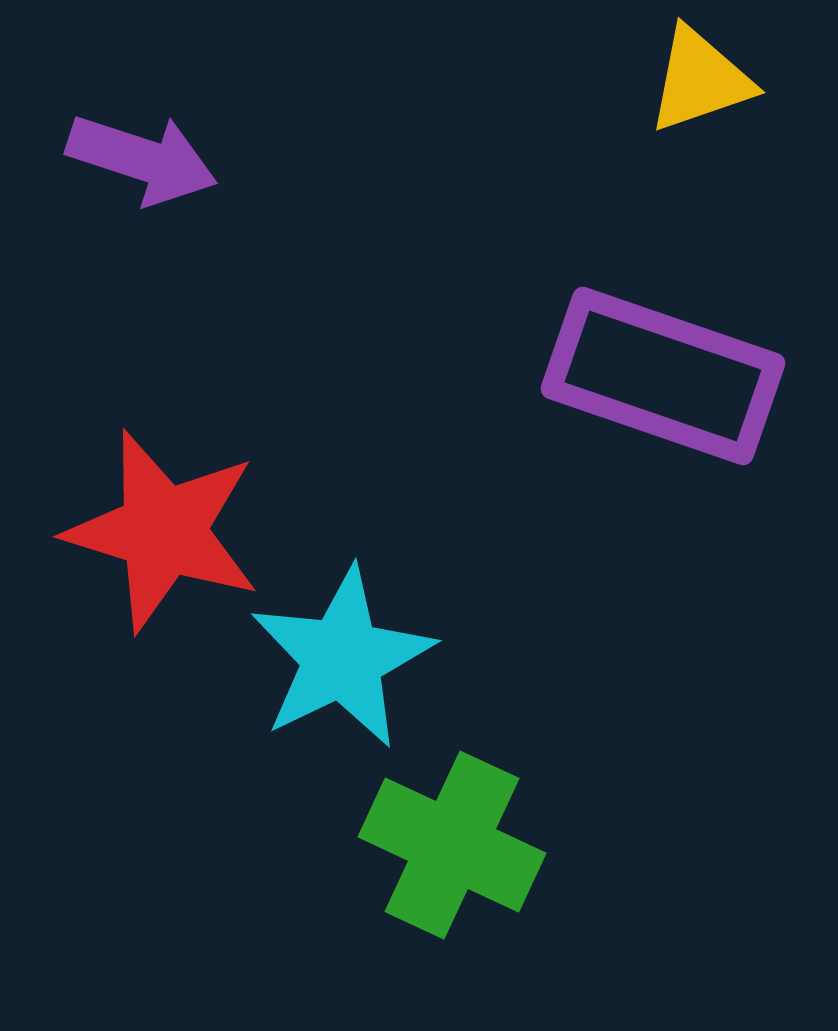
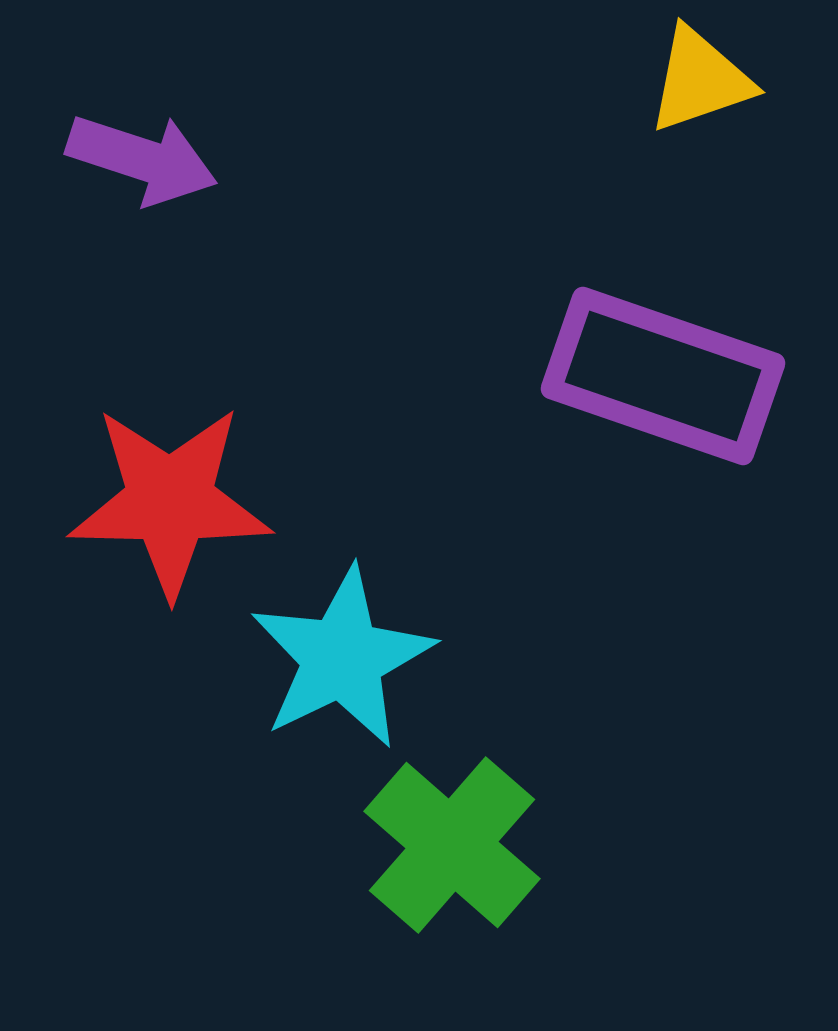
red star: moved 7 px right, 30 px up; rotated 16 degrees counterclockwise
green cross: rotated 16 degrees clockwise
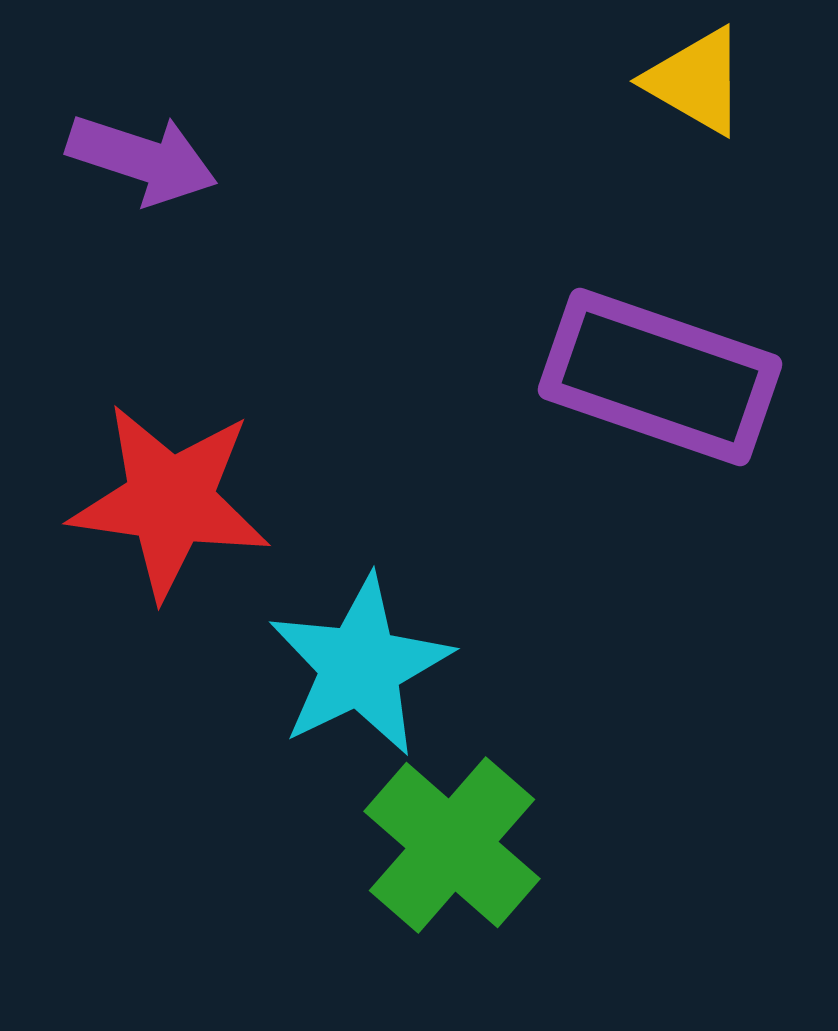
yellow triangle: moved 4 px left, 1 px down; rotated 49 degrees clockwise
purple rectangle: moved 3 px left, 1 px down
red star: rotated 7 degrees clockwise
cyan star: moved 18 px right, 8 px down
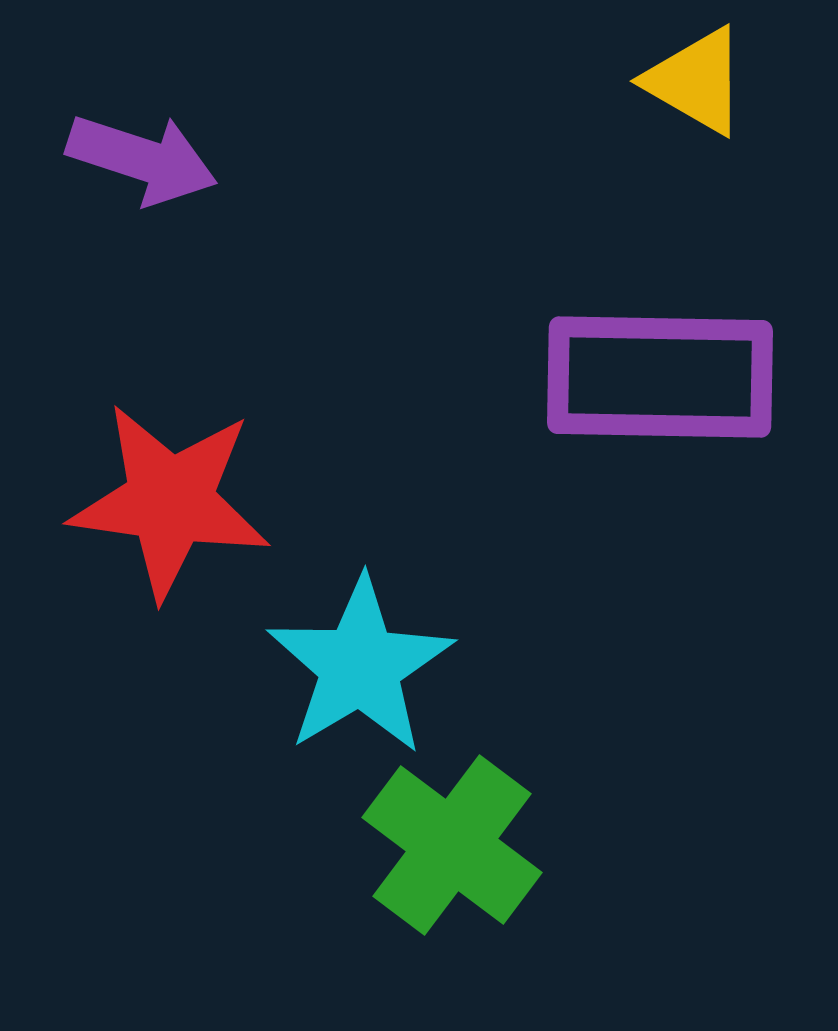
purple rectangle: rotated 18 degrees counterclockwise
cyan star: rotated 5 degrees counterclockwise
green cross: rotated 4 degrees counterclockwise
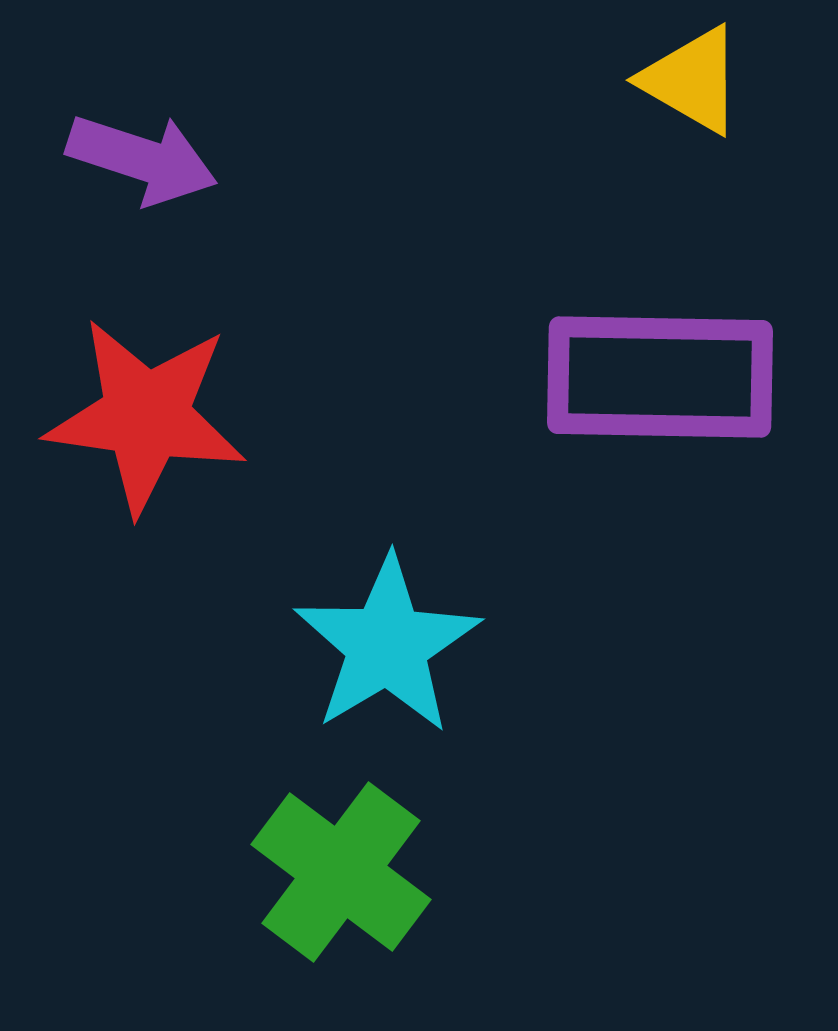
yellow triangle: moved 4 px left, 1 px up
red star: moved 24 px left, 85 px up
cyan star: moved 27 px right, 21 px up
green cross: moved 111 px left, 27 px down
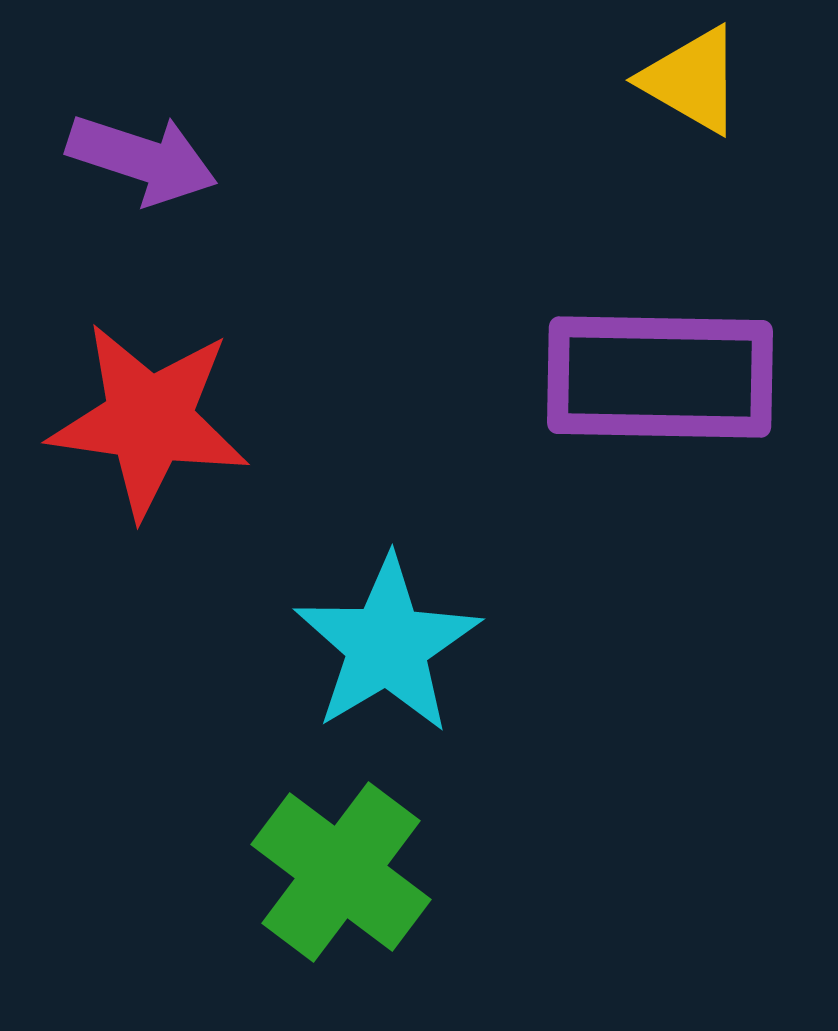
red star: moved 3 px right, 4 px down
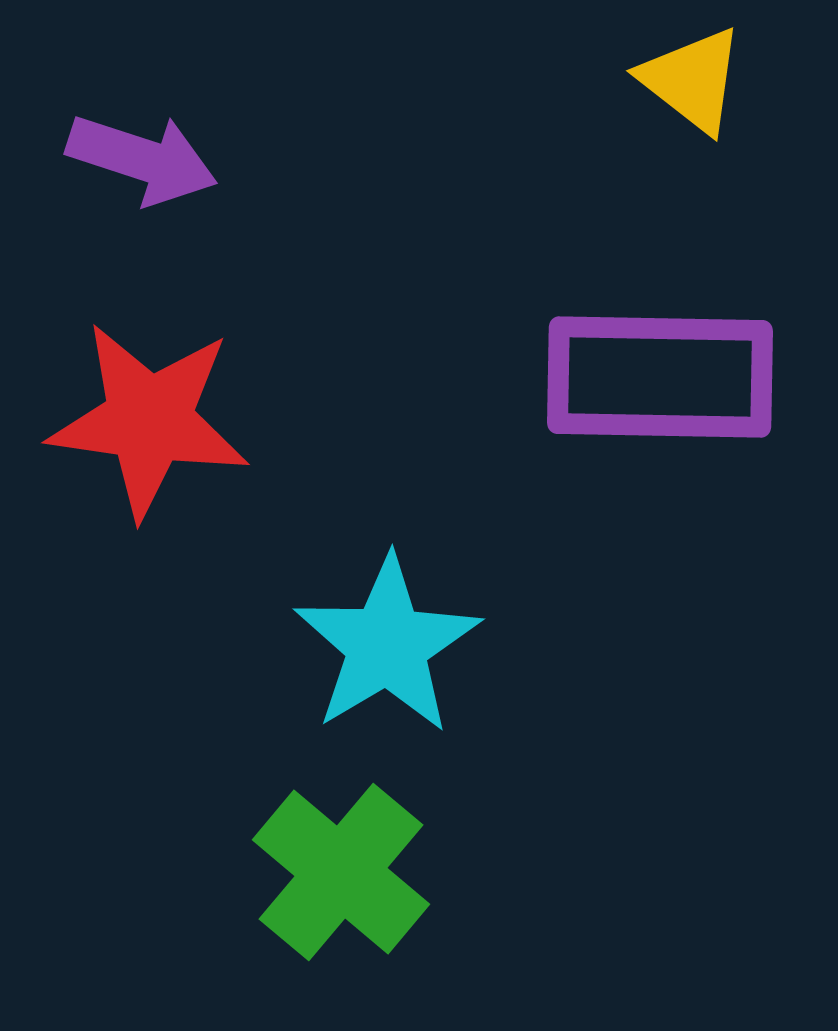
yellow triangle: rotated 8 degrees clockwise
green cross: rotated 3 degrees clockwise
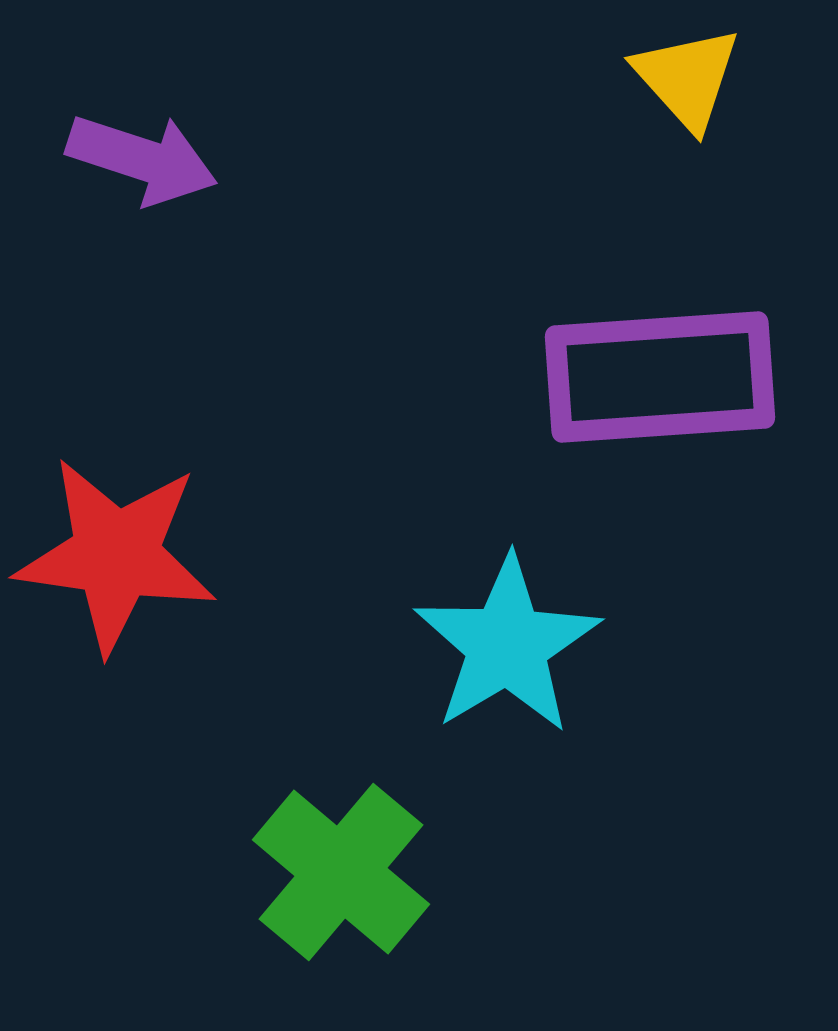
yellow triangle: moved 5 px left, 2 px up; rotated 10 degrees clockwise
purple rectangle: rotated 5 degrees counterclockwise
red star: moved 33 px left, 135 px down
cyan star: moved 120 px right
